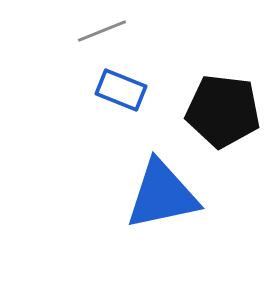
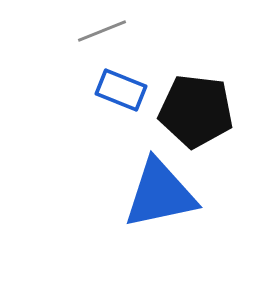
black pentagon: moved 27 px left
blue triangle: moved 2 px left, 1 px up
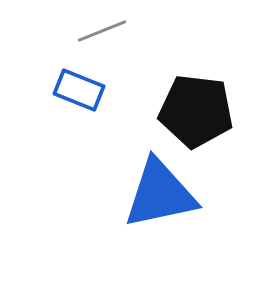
blue rectangle: moved 42 px left
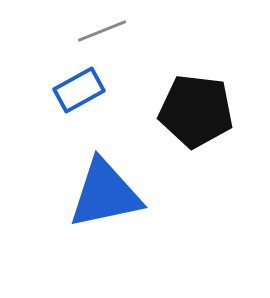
blue rectangle: rotated 51 degrees counterclockwise
blue triangle: moved 55 px left
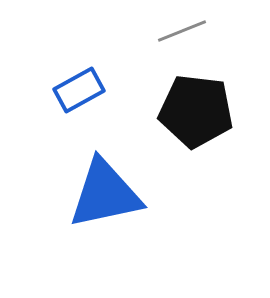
gray line: moved 80 px right
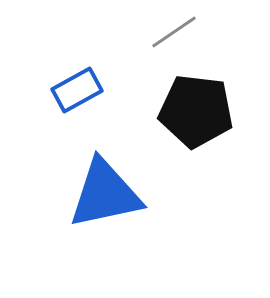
gray line: moved 8 px left, 1 px down; rotated 12 degrees counterclockwise
blue rectangle: moved 2 px left
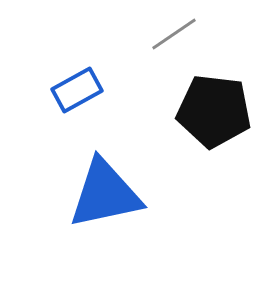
gray line: moved 2 px down
black pentagon: moved 18 px right
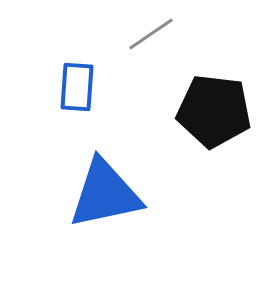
gray line: moved 23 px left
blue rectangle: moved 3 px up; rotated 57 degrees counterclockwise
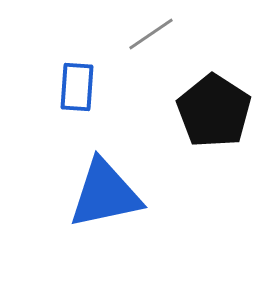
black pentagon: rotated 26 degrees clockwise
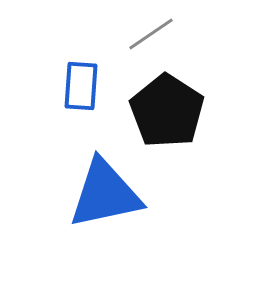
blue rectangle: moved 4 px right, 1 px up
black pentagon: moved 47 px left
